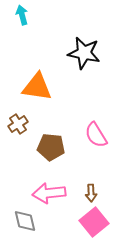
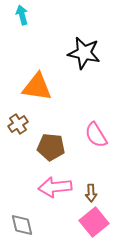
pink arrow: moved 6 px right, 6 px up
gray diamond: moved 3 px left, 4 px down
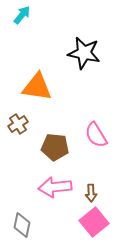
cyan arrow: rotated 54 degrees clockwise
brown pentagon: moved 4 px right
gray diamond: rotated 25 degrees clockwise
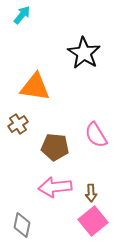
black star: rotated 20 degrees clockwise
orange triangle: moved 2 px left
pink square: moved 1 px left, 1 px up
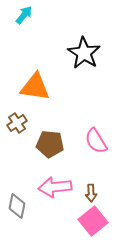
cyan arrow: moved 2 px right
brown cross: moved 1 px left, 1 px up
pink semicircle: moved 6 px down
brown pentagon: moved 5 px left, 3 px up
gray diamond: moved 5 px left, 19 px up
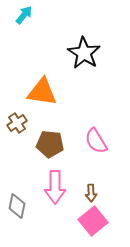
orange triangle: moved 7 px right, 5 px down
pink arrow: rotated 84 degrees counterclockwise
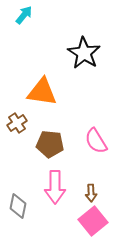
gray diamond: moved 1 px right
